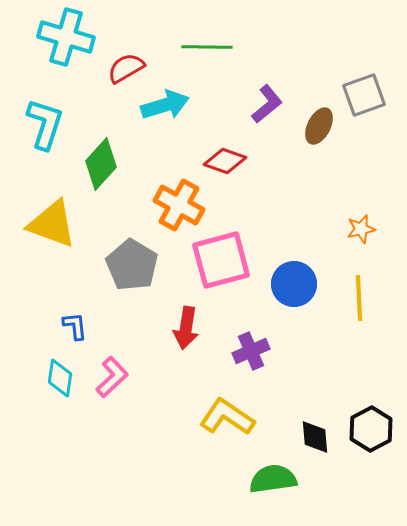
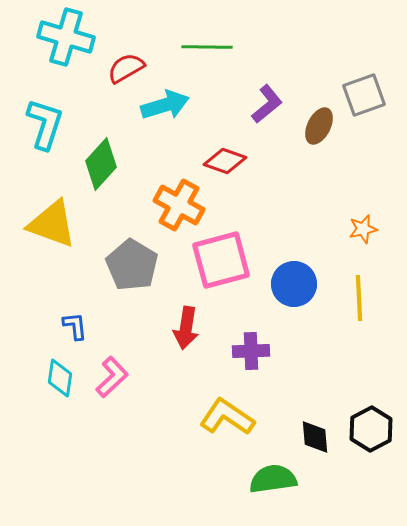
orange star: moved 2 px right
purple cross: rotated 21 degrees clockwise
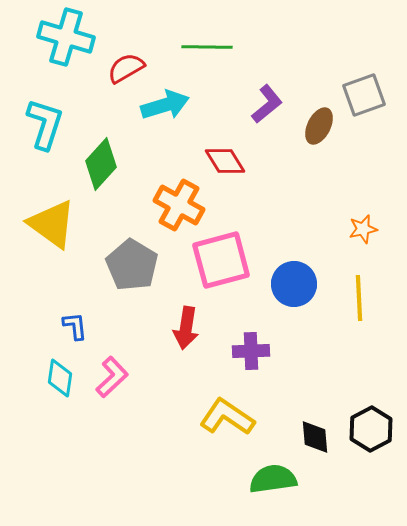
red diamond: rotated 39 degrees clockwise
yellow triangle: rotated 16 degrees clockwise
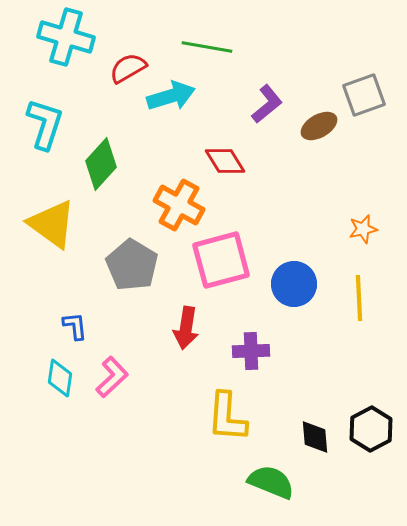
green line: rotated 9 degrees clockwise
red semicircle: moved 2 px right
cyan arrow: moved 6 px right, 9 px up
brown ellipse: rotated 33 degrees clockwise
yellow L-shape: rotated 120 degrees counterclockwise
green semicircle: moved 2 px left, 3 px down; rotated 30 degrees clockwise
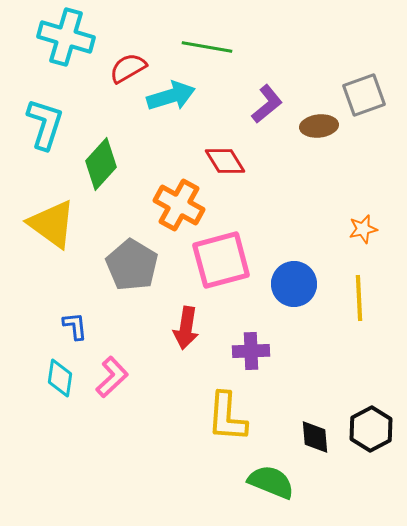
brown ellipse: rotated 24 degrees clockwise
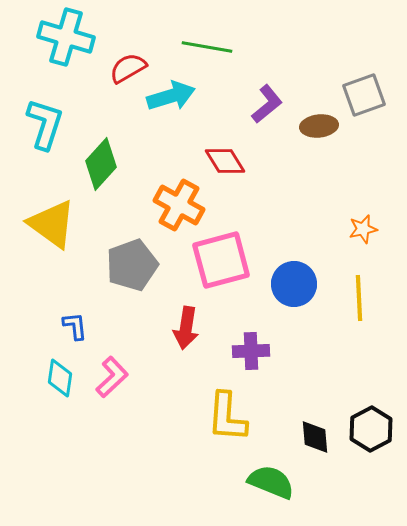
gray pentagon: rotated 21 degrees clockwise
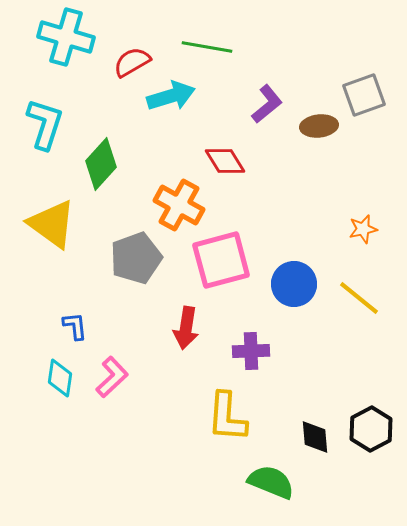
red semicircle: moved 4 px right, 6 px up
gray pentagon: moved 4 px right, 7 px up
yellow line: rotated 48 degrees counterclockwise
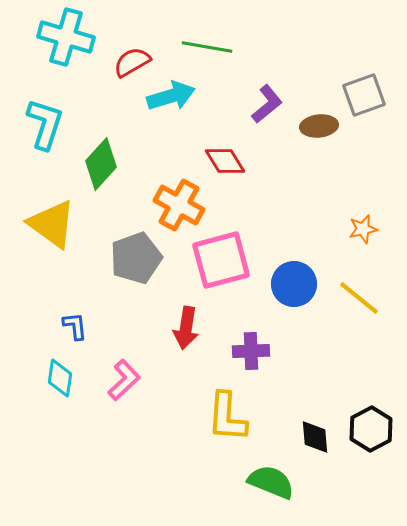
pink L-shape: moved 12 px right, 3 px down
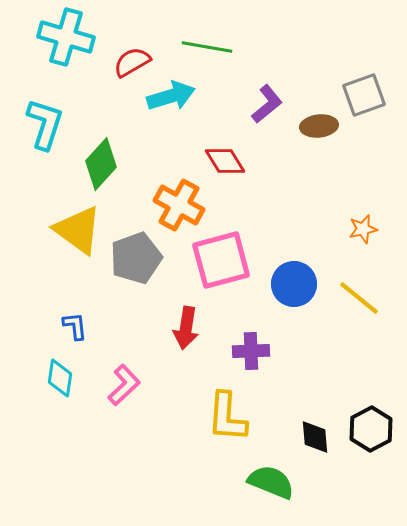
yellow triangle: moved 26 px right, 6 px down
pink L-shape: moved 5 px down
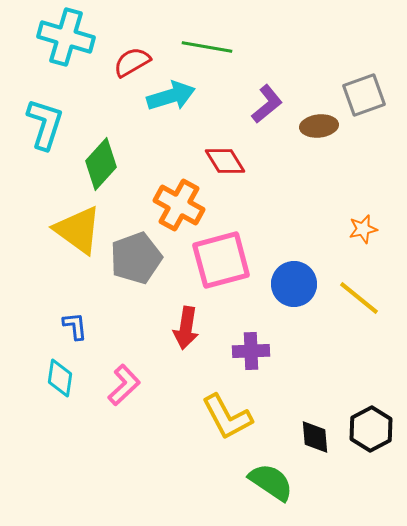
yellow L-shape: rotated 32 degrees counterclockwise
green semicircle: rotated 12 degrees clockwise
